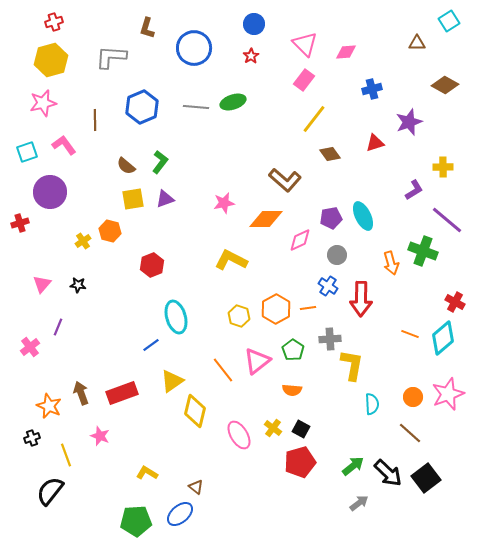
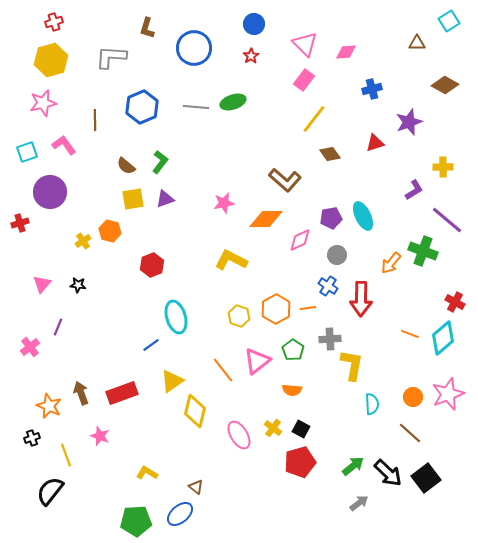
orange arrow at (391, 263): rotated 55 degrees clockwise
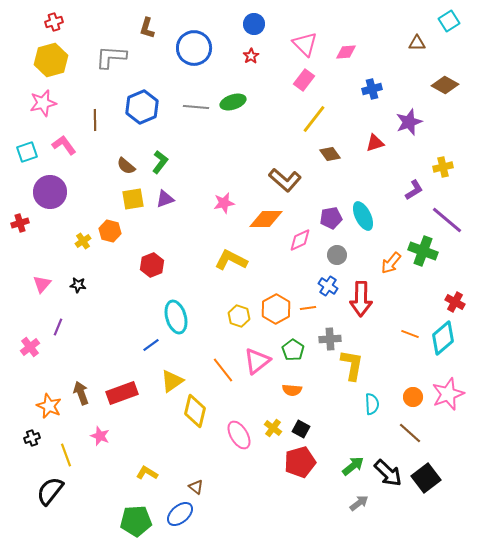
yellow cross at (443, 167): rotated 12 degrees counterclockwise
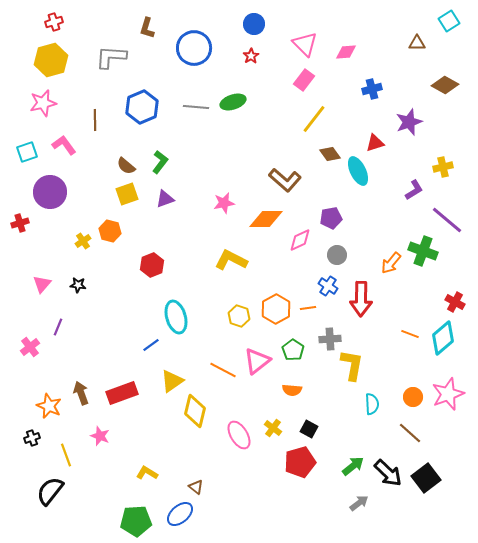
yellow square at (133, 199): moved 6 px left, 5 px up; rotated 10 degrees counterclockwise
cyan ellipse at (363, 216): moved 5 px left, 45 px up
orange line at (223, 370): rotated 24 degrees counterclockwise
black square at (301, 429): moved 8 px right
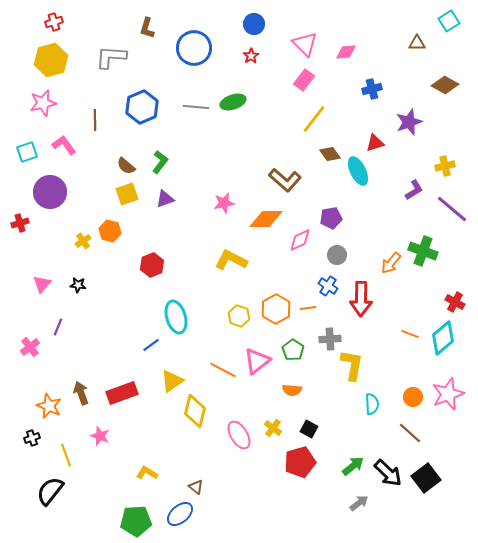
yellow cross at (443, 167): moved 2 px right, 1 px up
purple line at (447, 220): moved 5 px right, 11 px up
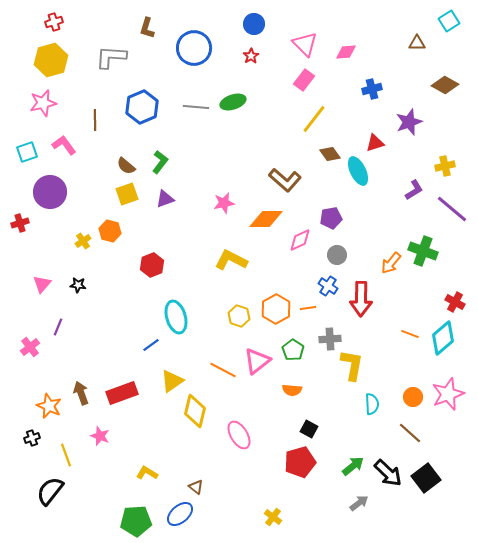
yellow cross at (273, 428): moved 89 px down
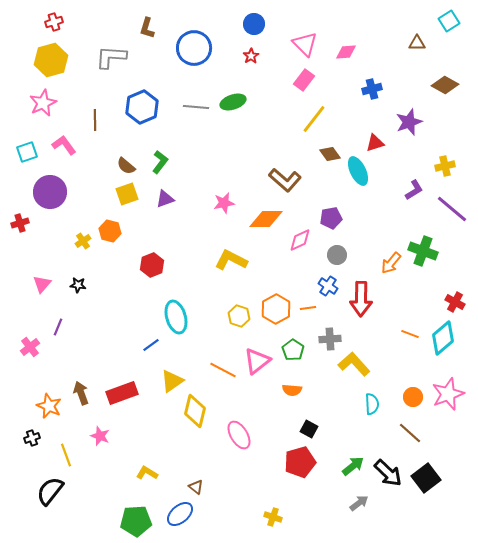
pink star at (43, 103): rotated 12 degrees counterclockwise
yellow L-shape at (352, 365): moved 2 px right, 1 px up; rotated 52 degrees counterclockwise
yellow cross at (273, 517): rotated 18 degrees counterclockwise
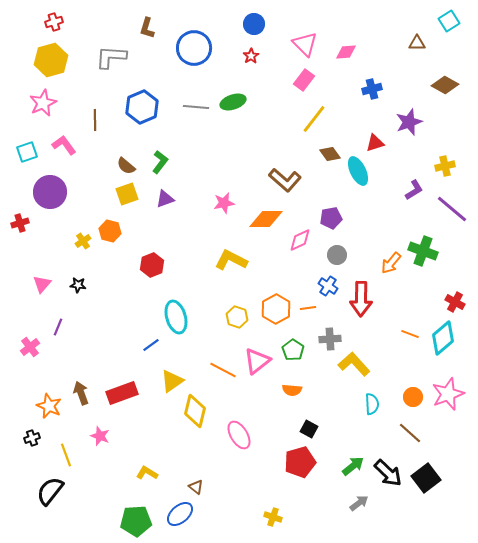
yellow hexagon at (239, 316): moved 2 px left, 1 px down
